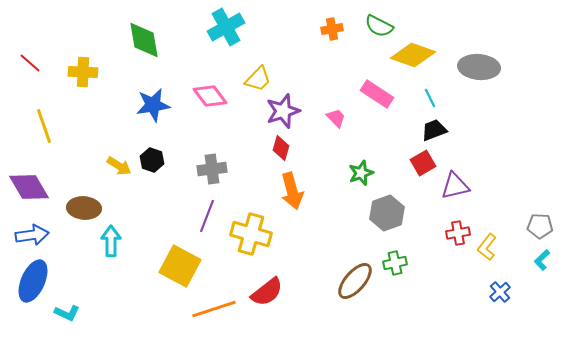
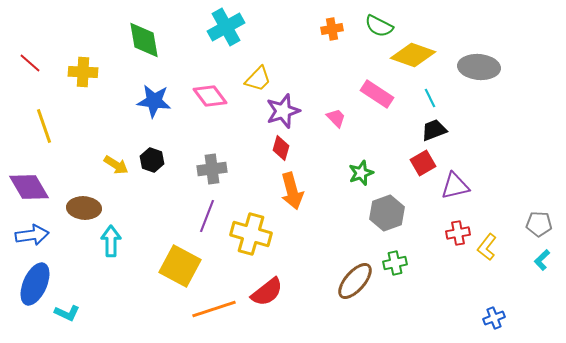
blue star at (153, 105): moved 1 px right, 4 px up; rotated 16 degrees clockwise
yellow arrow at (119, 166): moved 3 px left, 1 px up
gray pentagon at (540, 226): moved 1 px left, 2 px up
blue ellipse at (33, 281): moved 2 px right, 3 px down
blue cross at (500, 292): moved 6 px left, 26 px down; rotated 20 degrees clockwise
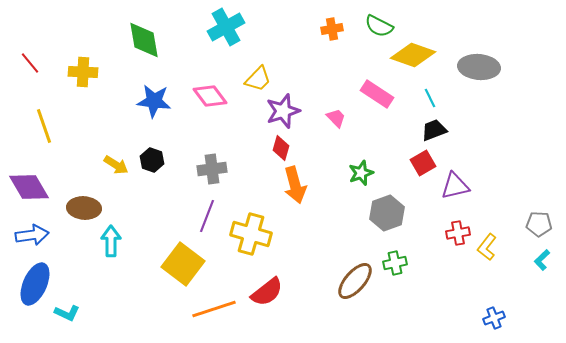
red line at (30, 63): rotated 10 degrees clockwise
orange arrow at (292, 191): moved 3 px right, 6 px up
yellow square at (180, 266): moved 3 px right, 2 px up; rotated 9 degrees clockwise
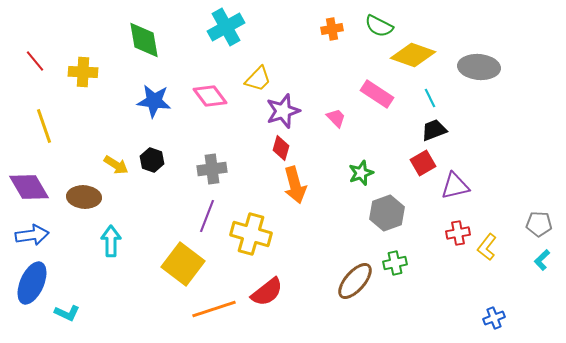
red line at (30, 63): moved 5 px right, 2 px up
brown ellipse at (84, 208): moved 11 px up
blue ellipse at (35, 284): moved 3 px left, 1 px up
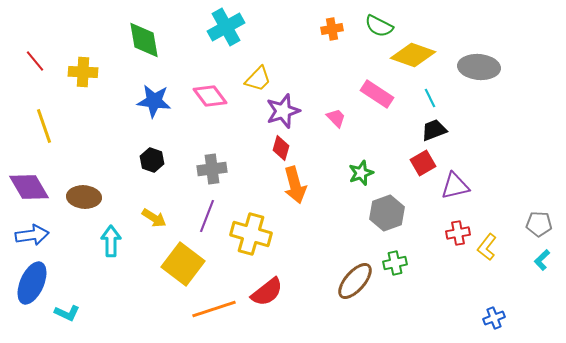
yellow arrow at (116, 165): moved 38 px right, 53 px down
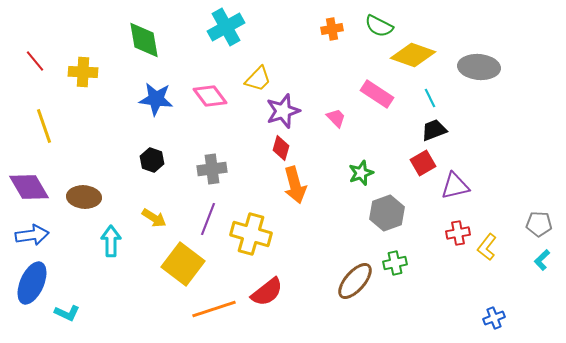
blue star at (154, 101): moved 2 px right, 2 px up
purple line at (207, 216): moved 1 px right, 3 px down
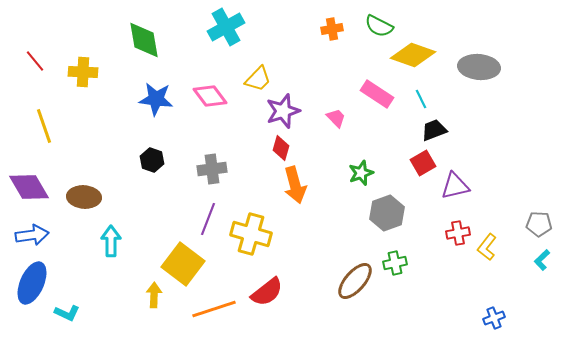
cyan line at (430, 98): moved 9 px left, 1 px down
yellow arrow at (154, 218): moved 77 px down; rotated 120 degrees counterclockwise
